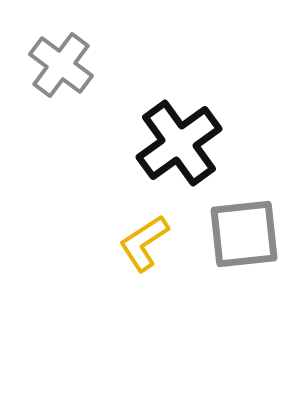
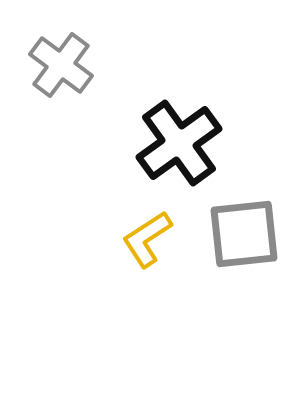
yellow L-shape: moved 3 px right, 4 px up
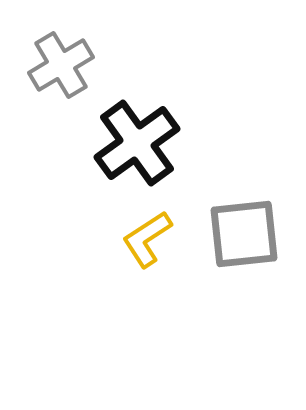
gray cross: rotated 22 degrees clockwise
black cross: moved 42 px left
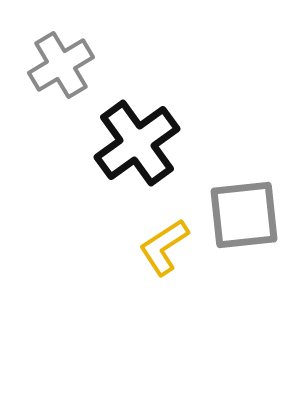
gray square: moved 19 px up
yellow L-shape: moved 17 px right, 8 px down
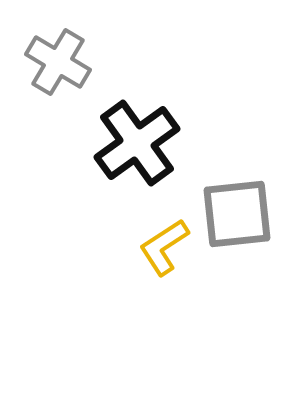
gray cross: moved 3 px left, 3 px up; rotated 28 degrees counterclockwise
gray square: moved 7 px left, 1 px up
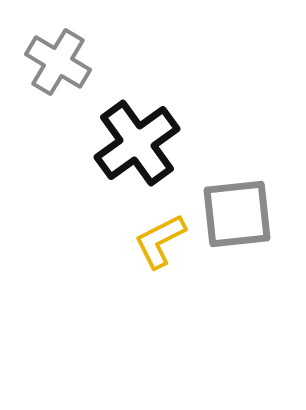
yellow L-shape: moved 4 px left, 6 px up; rotated 6 degrees clockwise
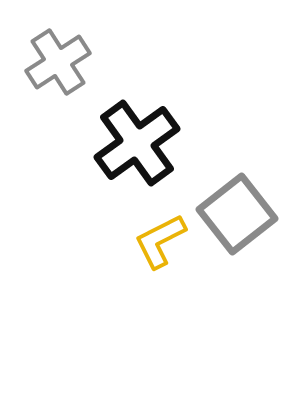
gray cross: rotated 26 degrees clockwise
gray square: rotated 32 degrees counterclockwise
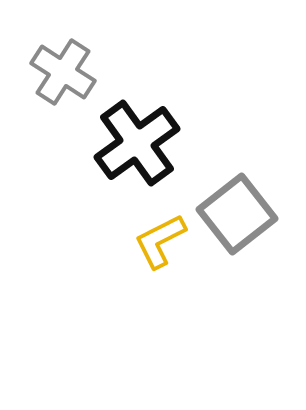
gray cross: moved 5 px right, 10 px down; rotated 24 degrees counterclockwise
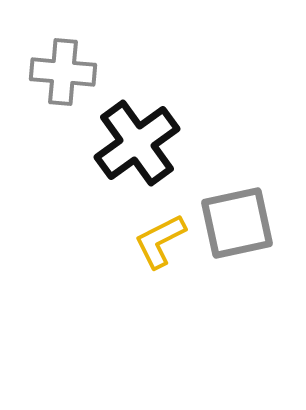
gray cross: rotated 28 degrees counterclockwise
gray square: moved 9 px down; rotated 26 degrees clockwise
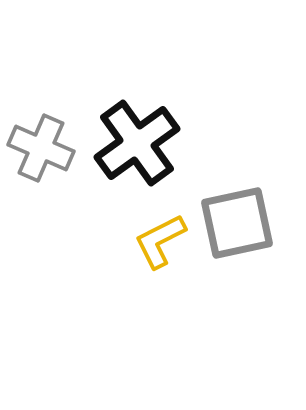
gray cross: moved 22 px left, 76 px down; rotated 18 degrees clockwise
